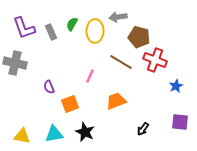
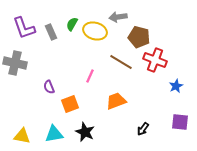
yellow ellipse: rotated 75 degrees counterclockwise
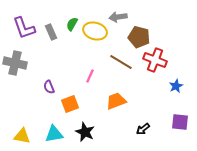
black arrow: rotated 16 degrees clockwise
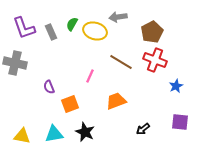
brown pentagon: moved 13 px right, 5 px up; rotated 30 degrees clockwise
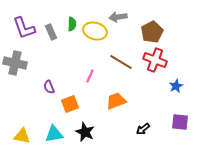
green semicircle: rotated 152 degrees clockwise
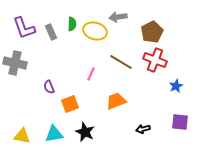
pink line: moved 1 px right, 2 px up
black arrow: rotated 24 degrees clockwise
